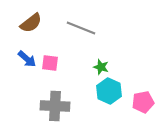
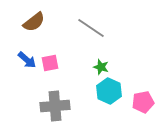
brown semicircle: moved 3 px right, 1 px up
gray line: moved 10 px right; rotated 12 degrees clockwise
blue arrow: moved 1 px down
pink square: rotated 18 degrees counterclockwise
gray cross: rotated 8 degrees counterclockwise
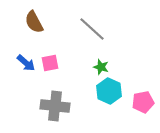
brown semicircle: rotated 100 degrees clockwise
gray line: moved 1 px right, 1 px down; rotated 8 degrees clockwise
blue arrow: moved 1 px left, 3 px down
gray cross: rotated 12 degrees clockwise
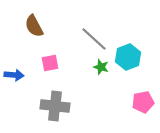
brown semicircle: moved 4 px down
gray line: moved 2 px right, 10 px down
blue arrow: moved 12 px left, 12 px down; rotated 36 degrees counterclockwise
cyan hexagon: moved 19 px right, 34 px up; rotated 15 degrees clockwise
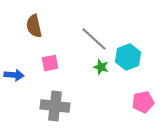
brown semicircle: rotated 15 degrees clockwise
